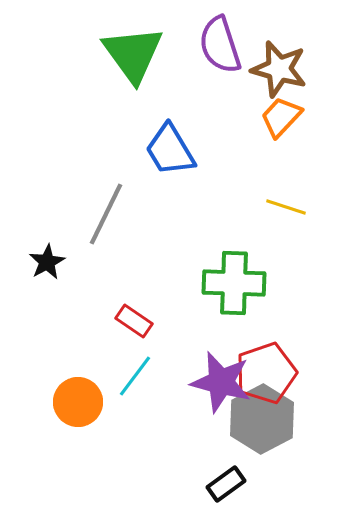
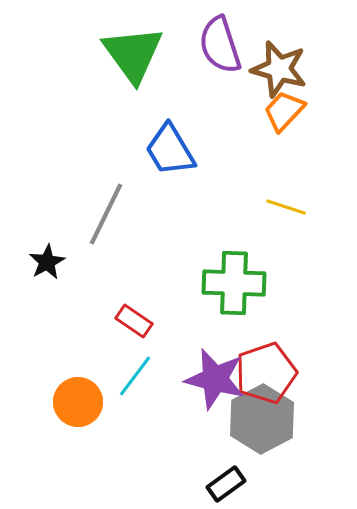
orange trapezoid: moved 3 px right, 6 px up
purple star: moved 6 px left, 3 px up
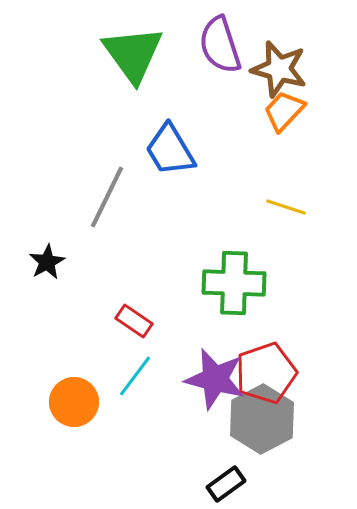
gray line: moved 1 px right, 17 px up
orange circle: moved 4 px left
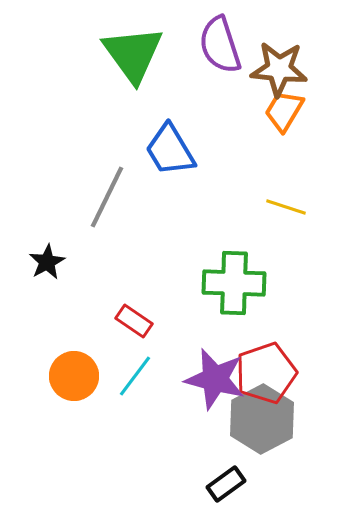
brown star: rotated 10 degrees counterclockwise
orange trapezoid: rotated 12 degrees counterclockwise
orange circle: moved 26 px up
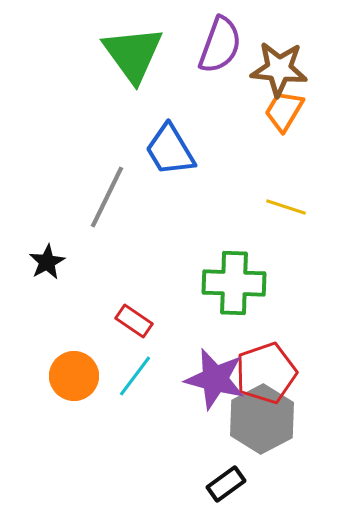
purple semicircle: rotated 142 degrees counterclockwise
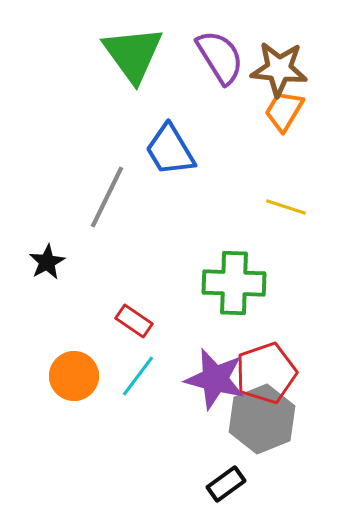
purple semicircle: moved 12 px down; rotated 52 degrees counterclockwise
cyan line: moved 3 px right
gray hexagon: rotated 6 degrees clockwise
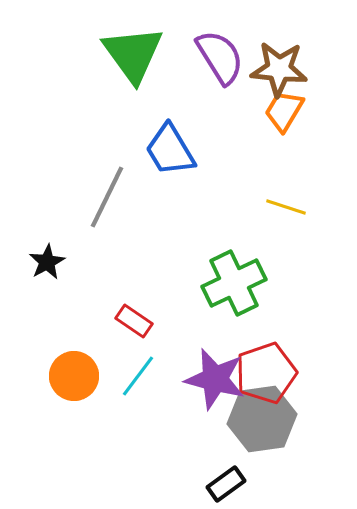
green cross: rotated 28 degrees counterclockwise
gray hexagon: rotated 14 degrees clockwise
